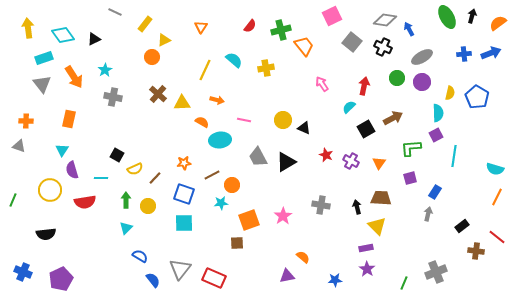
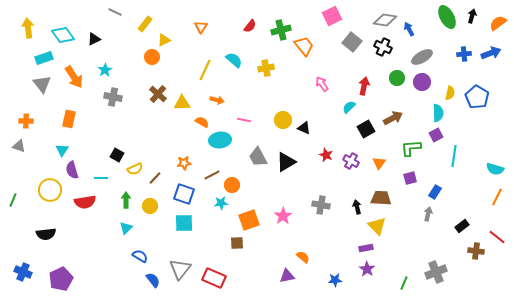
yellow circle at (148, 206): moved 2 px right
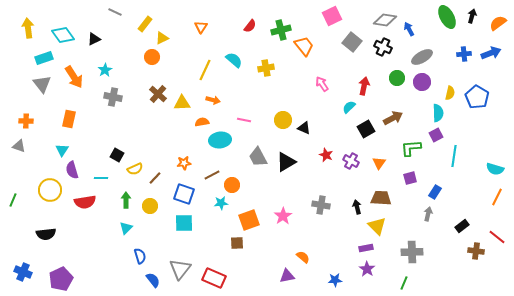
yellow triangle at (164, 40): moved 2 px left, 2 px up
orange arrow at (217, 100): moved 4 px left
orange semicircle at (202, 122): rotated 40 degrees counterclockwise
blue semicircle at (140, 256): rotated 42 degrees clockwise
gray cross at (436, 272): moved 24 px left, 20 px up; rotated 20 degrees clockwise
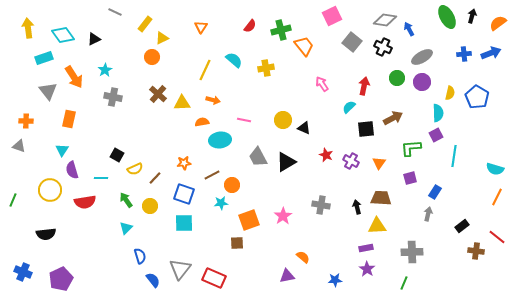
gray triangle at (42, 84): moved 6 px right, 7 px down
black square at (366, 129): rotated 24 degrees clockwise
green arrow at (126, 200): rotated 35 degrees counterclockwise
yellow triangle at (377, 226): rotated 48 degrees counterclockwise
